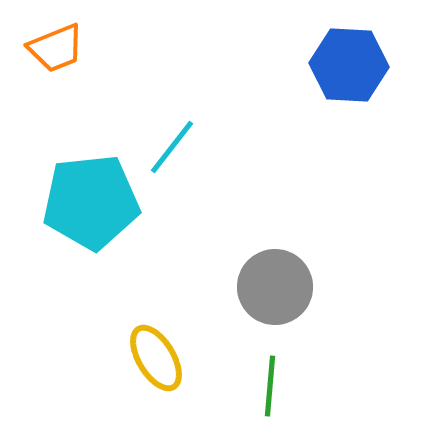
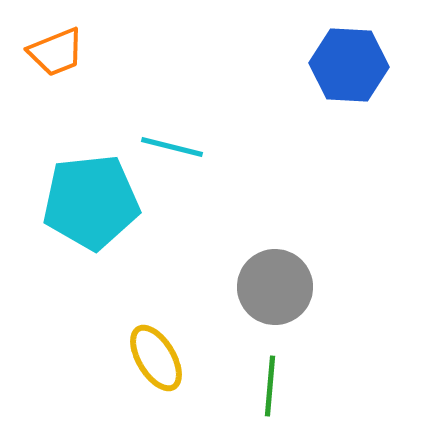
orange trapezoid: moved 4 px down
cyan line: rotated 66 degrees clockwise
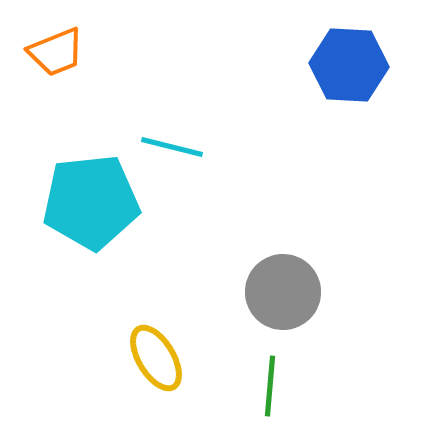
gray circle: moved 8 px right, 5 px down
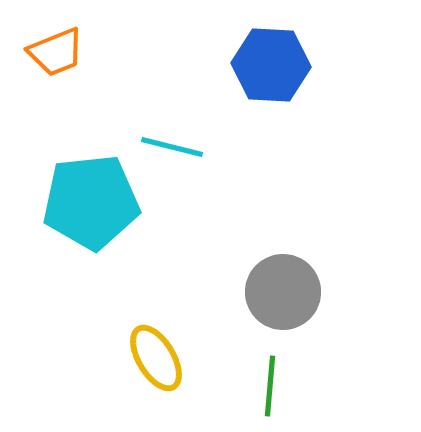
blue hexagon: moved 78 px left
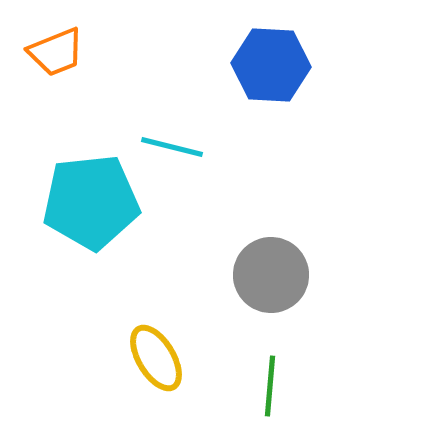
gray circle: moved 12 px left, 17 px up
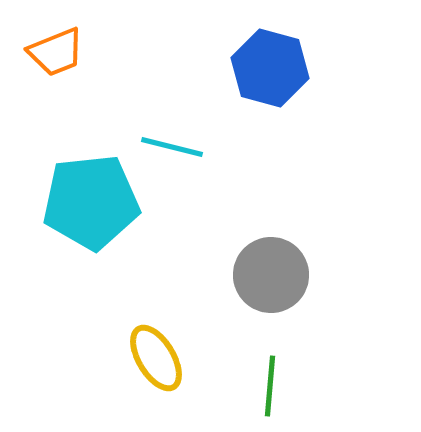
blue hexagon: moved 1 px left, 3 px down; rotated 12 degrees clockwise
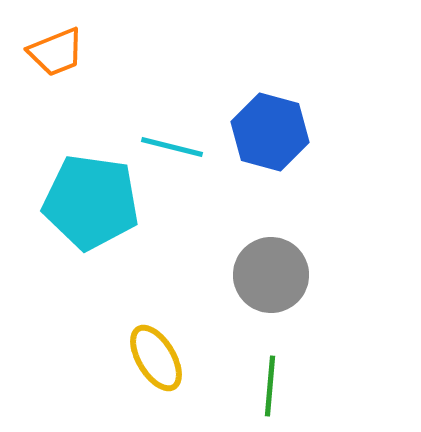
blue hexagon: moved 64 px down
cyan pentagon: rotated 14 degrees clockwise
